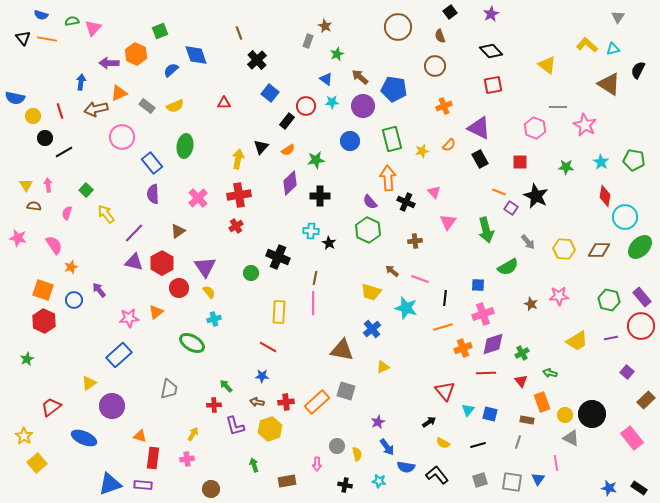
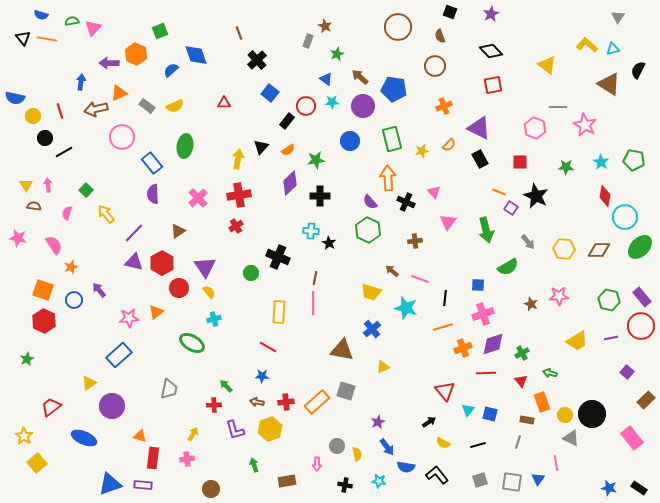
black square at (450, 12): rotated 32 degrees counterclockwise
purple L-shape at (235, 426): moved 4 px down
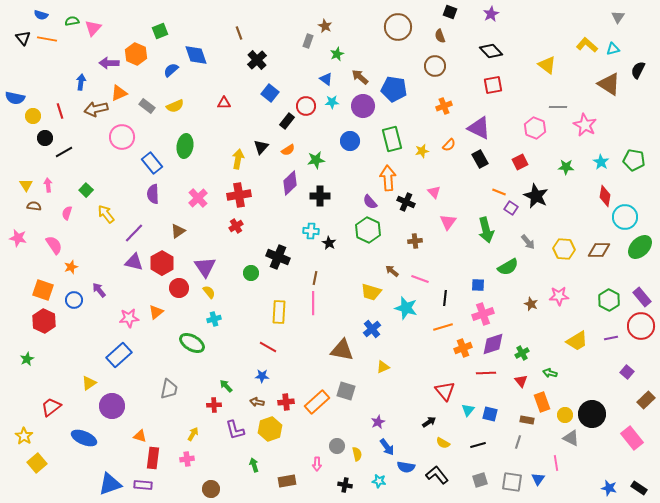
red square at (520, 162): rotated 28 degrees counterclockwise
green hexagon at (609, 300): rotated 15 degrees clockwise
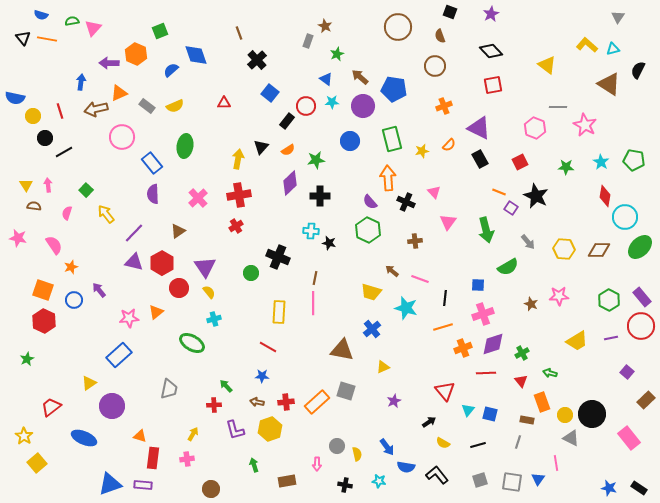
black star at (329, 243): rotated 16 degrees counterclockwise
purple star at (378, 422): moved 16 px right, 21 px up
pink rectangle at (632, 438): moved 3 px left
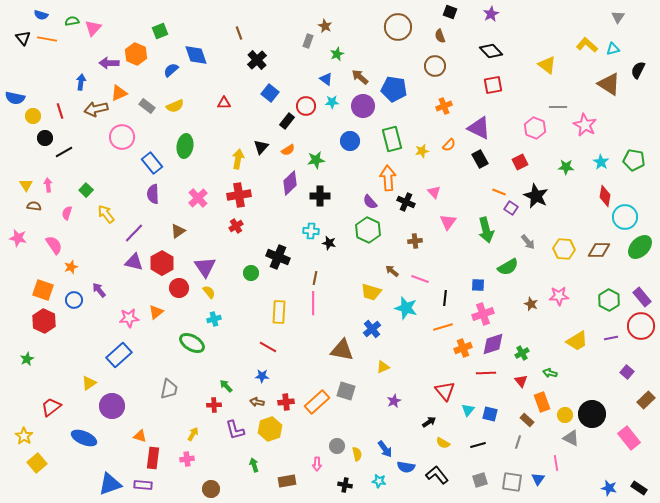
brown rectangle at (527, 420): rotated 32 degrees clockwise
blue arrow at (387, 447): moved 2 px left, 2 px down
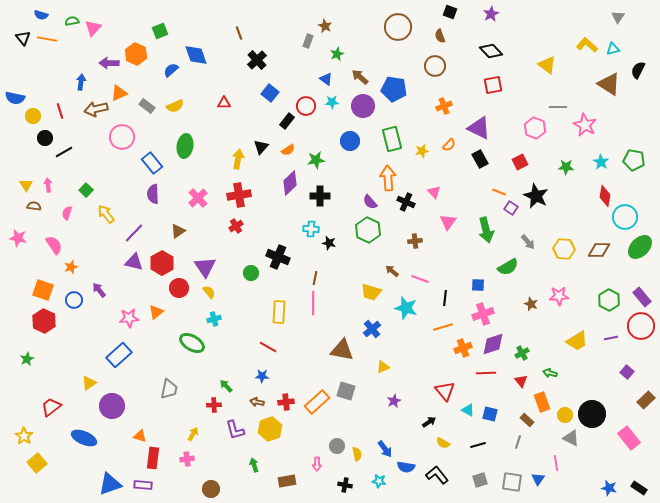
cyan cross at (311, 231): moved 2 px up
cyan triangle at (468, 410): rotated 40 degrees counterclockwise
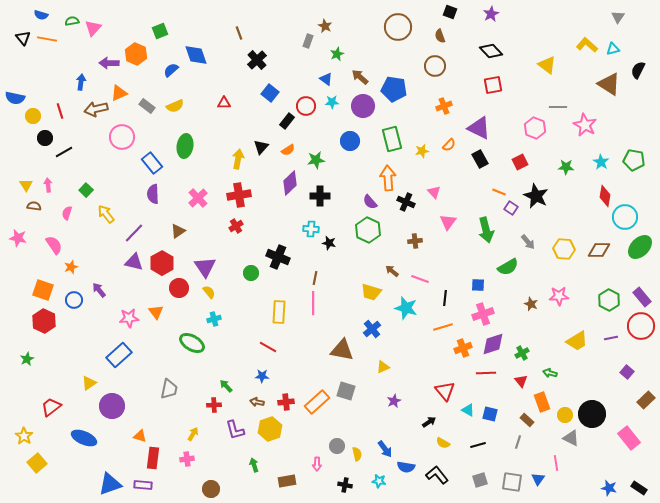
orange triangle at (156, 312): rotated 28 degrees counterclockwise
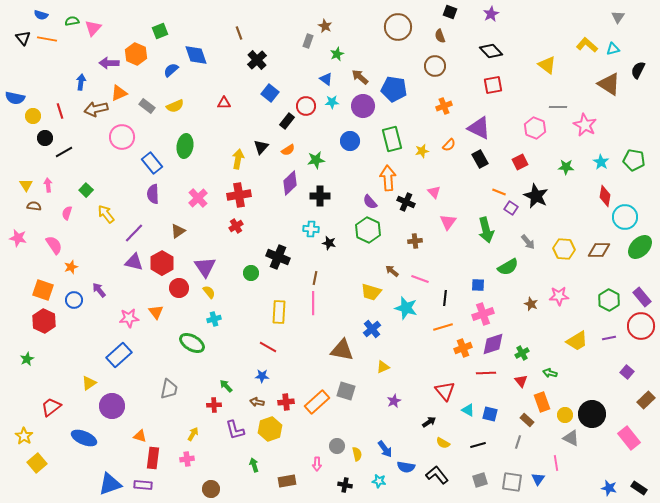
purple line at (611, 338): moved 2 px left
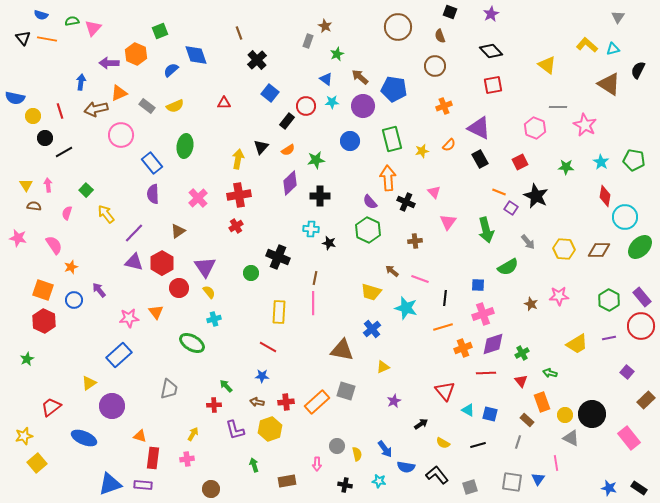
pink circle at (122, 137): moved 1 px left, 2 px up
yellow trapezoid at (577, 341): moved 3 px down
black arrow at (429, 422): moved 8 px left, 2 px down
yellow star at (24, 436): rotated 24 degrees clockwise
gray square at (480, 480): moved 10 px left, 7 px down
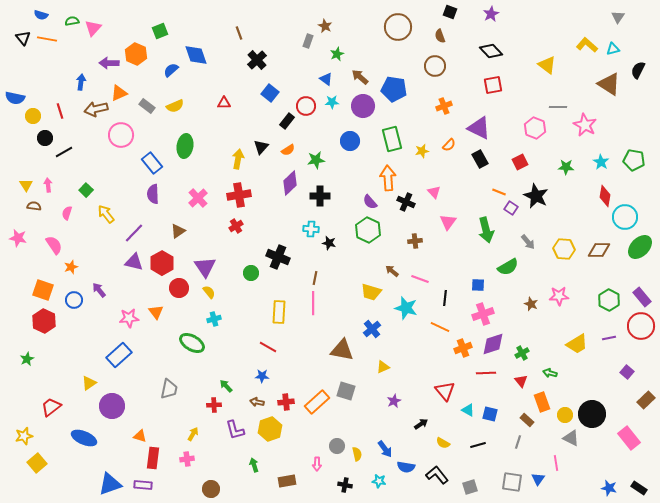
orange line at (443, 327): moved 3 px left; rotated 42 degrees clockwise
